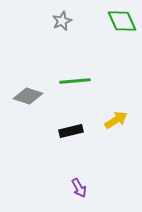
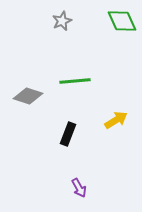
black rectangle: moved 3 px left, 3 px down; rotated 55 degrees counterclockwise
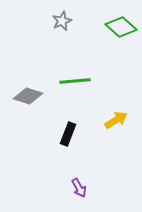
green diamond: moved 1 px left, 6 px down; rotated 24 degrees counterclockwise
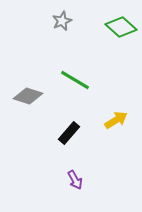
green line: moved 1 px up; rotated 36 degrees clockwise
black rectangle: moved 1 px right, 1 px up; rotated 20 degrees clockwise
purple arrow: moved 4 px left, 8 px up
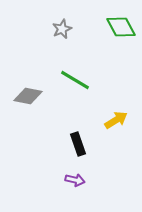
gray star: moved 8 px down
green diamond: rotated 20 degrees clockwise
gray diamond: rotated 8 degrees counterclockwise
black rectangle: moved 9 px right, 11 px down; rotated 60 degrees counterclockwise
purple arrow: rotated 48 degrees counterclockwise
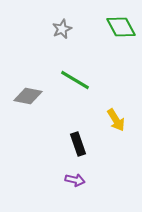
yellow arrow: rotated 90 degrees clockwise
